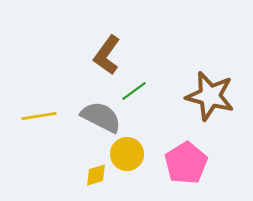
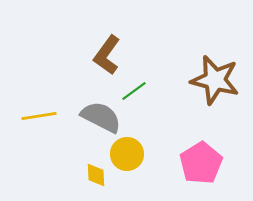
brown star: moved 5 px right, 16 px up
pink pentagon: moved 15 px right
yellow diamond: rotated 75 degrees counterclockwise
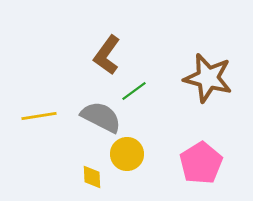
brown star: moved 7 px left, 2 px up
yellow diamond: moved 4 px left, 2 px down
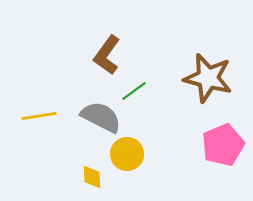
pink pentagon: moved 22 px right, 18 px up; rotated 9 degrees clockwise
